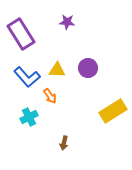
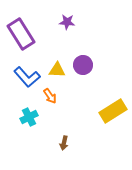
purple circle: moved 5 px left, 3 px up
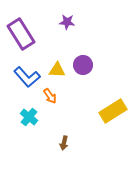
cyan cross: rotated 24 degrees counterclockwise
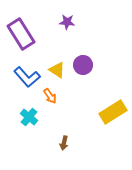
yellow triangle: rotated 30 degrees clockwise
yellow rectangle: moved 1 px down
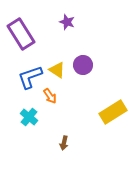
purple star: rotated 14 degrees clockwise
blue L-shape: moved 3 px right; rotated 112 degrees clockwise
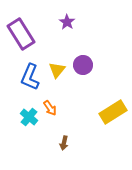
purple star: rotated 14 degrees clockwise
yellow triangle: rotated 36 degrees clockwise
blue L-shape: rotated 48 degrees counterclockwise
orange arrow: moved 12 px down
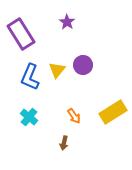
orange arrow: moved 24 px right, 8 px down
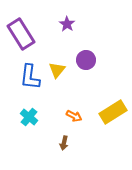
purple star: moved 2 px down
purple circle: moved 3 px right, 5 px up
blue L-shape: rotated 16 degrees counterclockwise
orange arrow: rotated 28 degrees counterclockwise
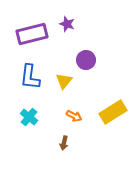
purple star: rotated 14 degrees counterclockwise
purple rectangle: moved 11 px right; rotated 72 degrees counterclockwise
yellow triangle: moved 7 px right, 11 px down
